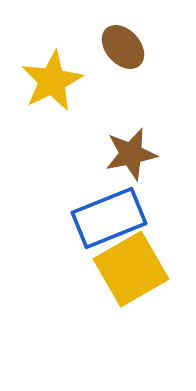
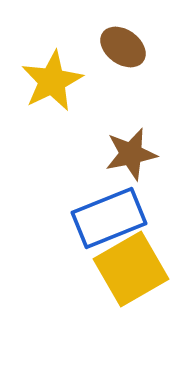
brown ellipse: rotated 12 degrees counterclockwise
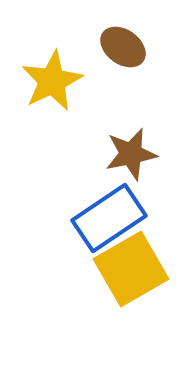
blue rectangle: rotated 12 degrees counterclockwise
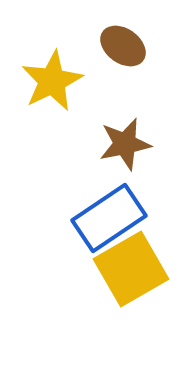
brown ellipse: moved 1 px up
brown star: moved 6 px left, 10 px up
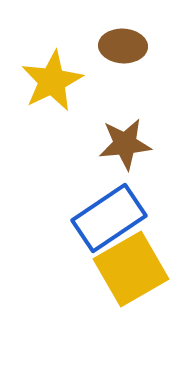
brown ellipse: rotated 33 degrees counterclockwise
brown star: rotated 6 degrees clockwise
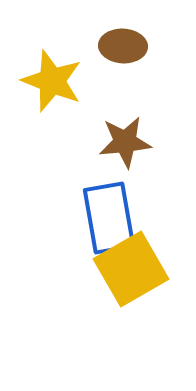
yellow star: rotated 24 degrees counterclockwise
brown star: moved 2 px up
blue rectangle: rotated 66 degrees counterclockwise
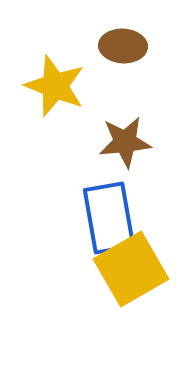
yellow star: moved 3 px right, 5 px down
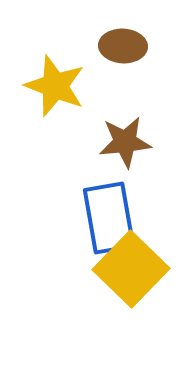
yellow square: rotated 16 degrees counterclockwise
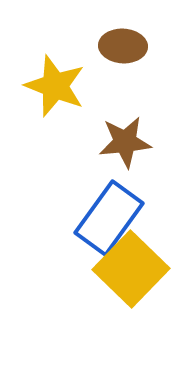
blue rectangle: rotated 46 degrees clockwise
